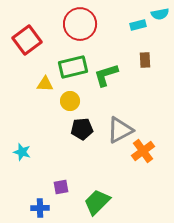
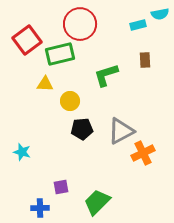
green rectangle: moved 13 px left, 13 px up
gray triangle: moved 1 px right, 1 px down
orange cross: moved 2 px down; rotated 10 degrees clockwise
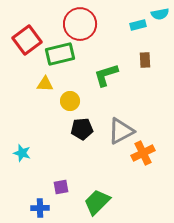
cyan star: moved 1 px down
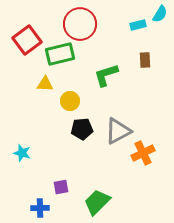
cyan semicircle: rotated 48 degrees counterclockwise
gray triangle: moved 3 px left
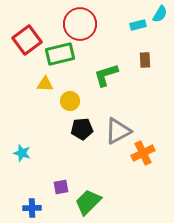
green trapezoid: moved 9 px left
blue cross: moved 8 px left
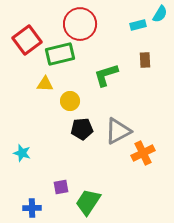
green trapezoid: rotated 12 degrees counterclockwise
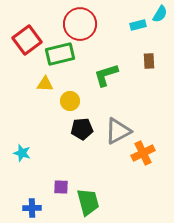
brown rectangle: moved 4 px right, 1 px down
purple square: rotated 14 degrees clockwise
green trapezoid: rotated 132 degrees clockwise
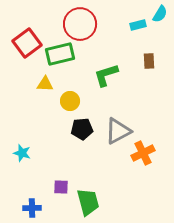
red square: moved 3 px down
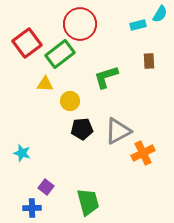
green rectangle: rotated 24 degrees counterclockwise
green L-shape: moved 2 px down
purple square: moved 15 px left; rotated 35 degrees clockwise
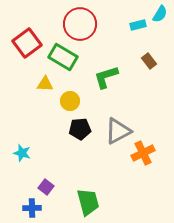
green rectangle: moved 3 px right, 3 px down; rotated 68 degrees clockwise
brown rectangle: rotated 35 degrees counterclockwise
black pentagon: moved 2 px left
